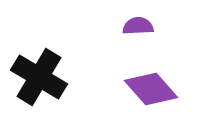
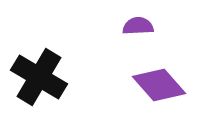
purple diamond: moved 8 px right, 4 px up
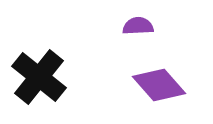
black cross: rotated 8 degrees clockwise
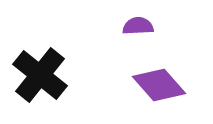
black cross: moved 1 px right, 2 px up
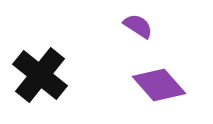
purple semicircle: rotated 36 degrees clockwise
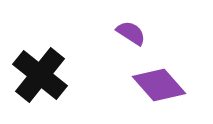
purple semicircle: moved 7 px left, 7 px down
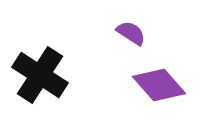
black cross: rotated 6 degrees counterclockwise
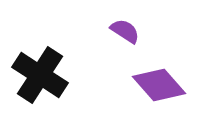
purple semicircle: moved 6 px left, 2 px up
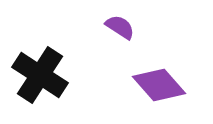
purple semicircle: moved 5 px left, 4 px up
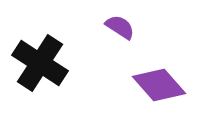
black cross: moved 12 px up
